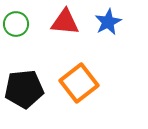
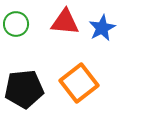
blue star: moved 6 px left, 6 px down
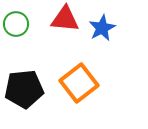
red triangle: moved 3 px up
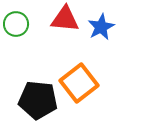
blue star: moved 1 px left, 1 px up
black pentagon: moved 14 px right, 11 px down; rotated 12 degrees clockwise
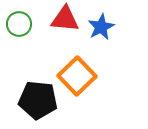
green circle: moved 3 px right
orange square: moved 2 px left, 7 px up; rotated 6 degrees counterclockwise
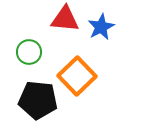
green circle: moved 10 px right, 28 px down
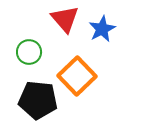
red triangle: rotated 44 degrees clockwise
blue star: moved 1 px right, 2 px down
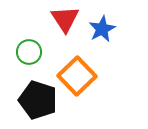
red triangle: rotated 8 degrees clockwise
black pentagon: rotated 12 degrees clockwise
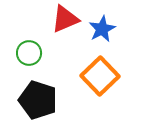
red triangle: rotated 40 degrees clockwise
green circle: moved 1 px down
orange square: moved 23 px right
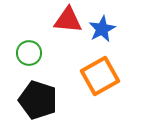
red triangle: moved 3 px right, 1 px down; rotated 28 degrees clockwise
orange square: rotated 15 degrees clockwise
